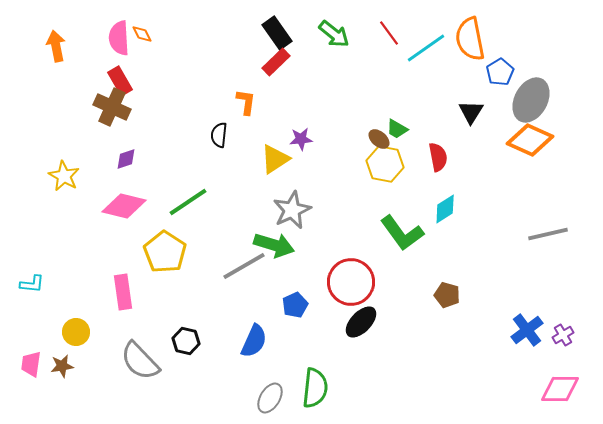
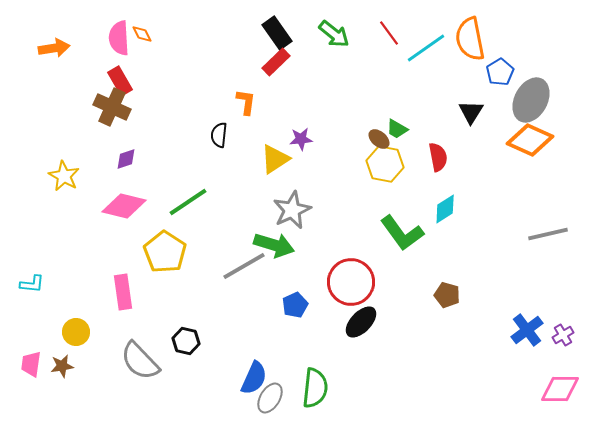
orange arrow at (56, 46): moved 2 px left, 2 px down; rotated 92 degrees clockwise
blue semicircle at (254, 341): moved 37 px down
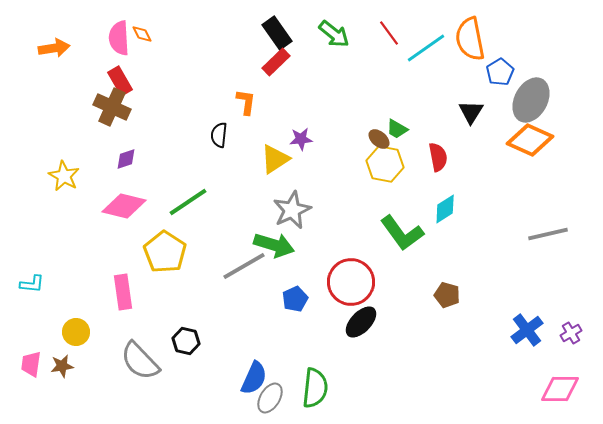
blue pentagon at (295, 305): moved 6 px up
purple cross at (563, 335): moved 8 px right, 2 px up
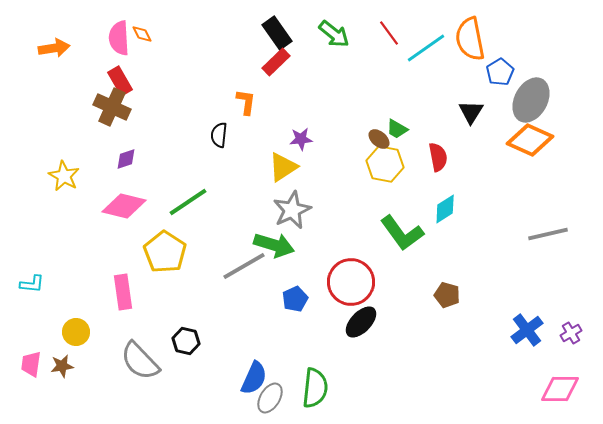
yellow triangle at (275, 159): moved 8 px right, 8 px down
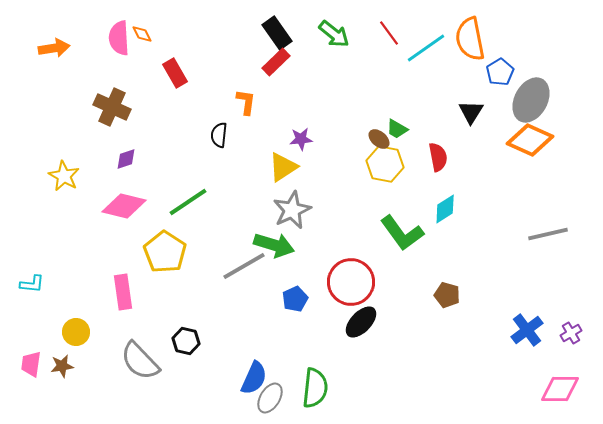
red rectangle at (120, 81): moved 55 px right, 8 px up
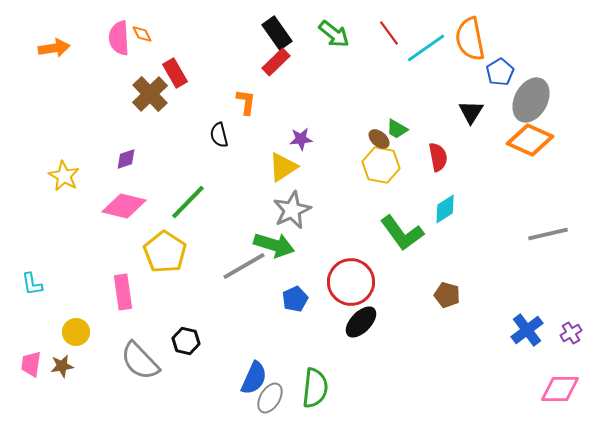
brown cross at (112, 107): moved 38 px right, 13 px up; rotated 21 degrees clockwise
black semicircle at (219, 135): rotated 20 degrees counterclockwise
yellow hexagon at (385, 164): moved 4 px left, 1 px down
green line at (188, 202): rotated 12 degrees counterclockwise
cyan L-shape at (32, 284): rotated 75 degrees clockwise
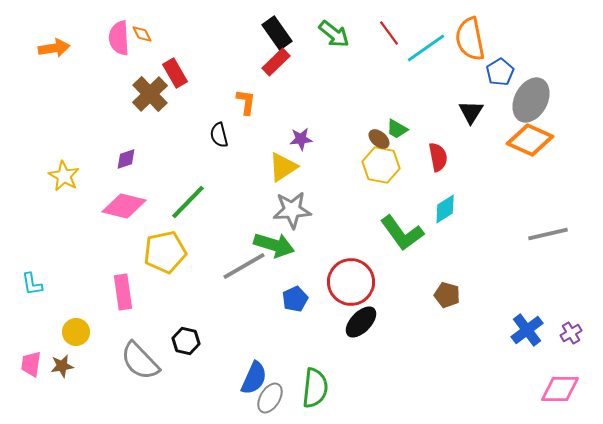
gray star at (292, 210): rotated 21 degrees clockwise
yellow pentagon at (165, 252): rotated 27 degrees clockwise
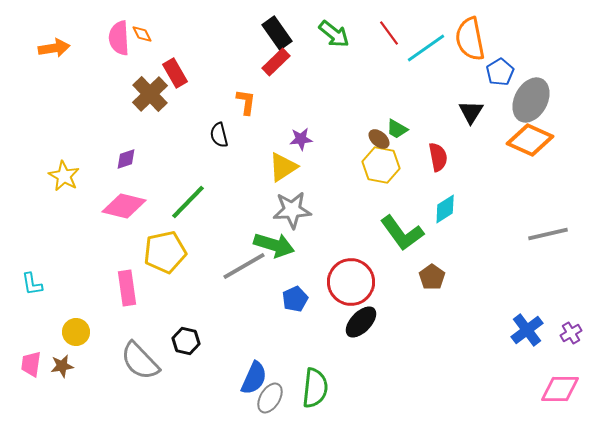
pink rectangle at (123, 292): moved 4 px right, 4 px up
brown pentagon at (447, 295): moved 15 px left, 18 px up; rotated 20 degrees clockwise
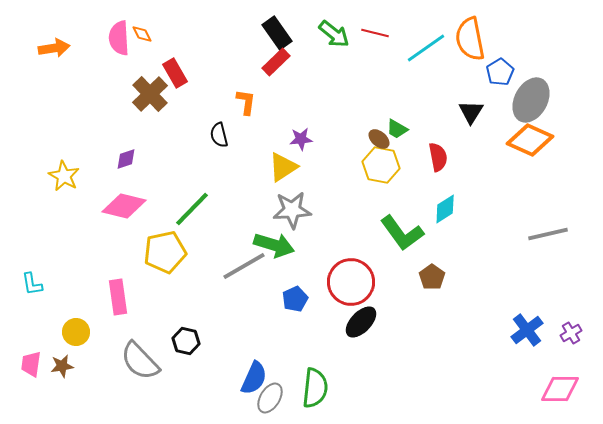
red line at (389, 33): moved 14 px left; rotated 40 degrees counterclockwise
green line at (188, 202): moved 4 px right, 7 px down
pink rectangle at (127, 288): moved 9 px left, 9 px down
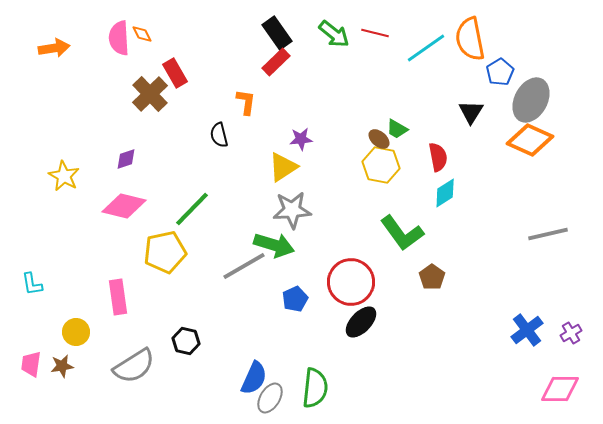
cyan diamond at (445, 209): moved 16 px up
gray semicircle at (140, 361): moved 6 px left, 5 px down; rotated 78 degrees counterclockwise
